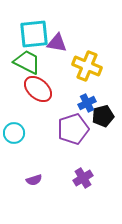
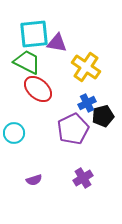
yellow cross: moved 1 px left, 1 px down; rotated 12 degrees clockwise
purple pentagon: rotated 8 degrees counterclockwise
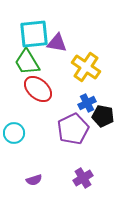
green trapezoid: rotated 148 degrees counterclockwise
black pentagon: rotated 25 degrees clockwise
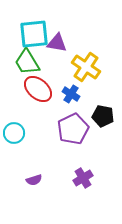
blue cross: moved 16 px left, 9 px up; rotated 30 degrees counterclockwise
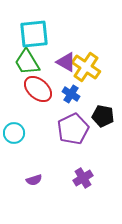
purple triangle: moved 9 px right, 19 px down; rotated 20 degrees clockwise
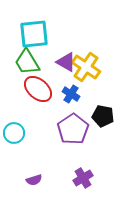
purple pentagon: rotated 8 degrees counterclockwise
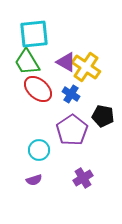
purple pentagon: moved 1 px left, 1 px down
cyan circle: moved 25 px right, 17 px down
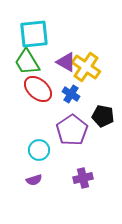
purple cross: rotated 18 degrees clockwise
